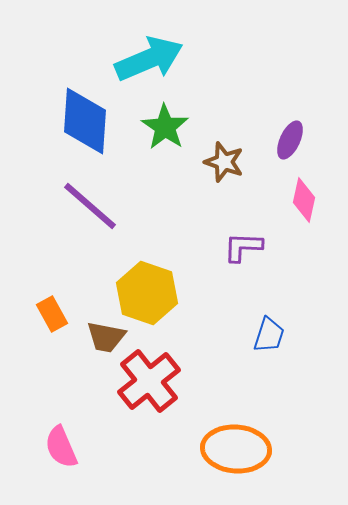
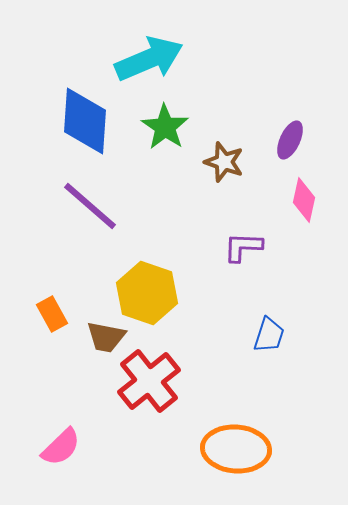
pink semicircle: rotated 111 degrees counterclockwise
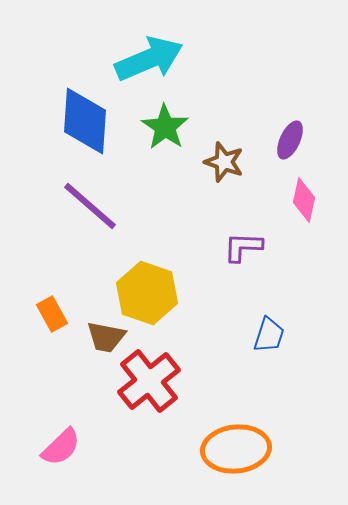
orange ellipse: rotated 10 degrees counterclockwise
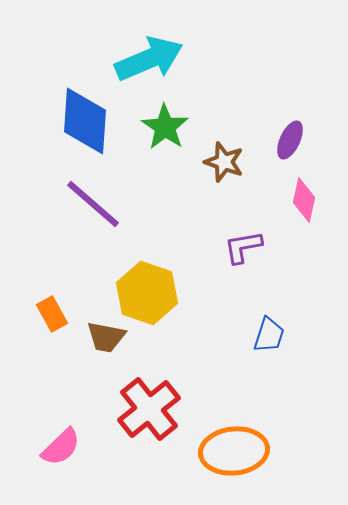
purple line: moved 3 px right, 2 px up
purple L-shape: rotated 12 degrees counterclockwise
red cross: moved 28 px down
orange ellipse: moved 2 px left, 2 px down
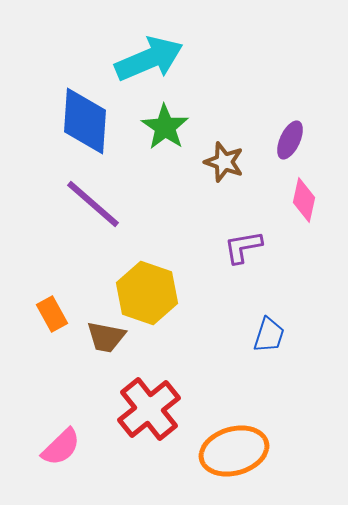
orange ellipse: rotated 10 degrees counterclockwise
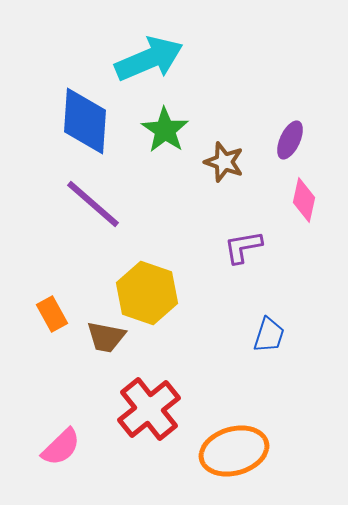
green star: moved 3 px down
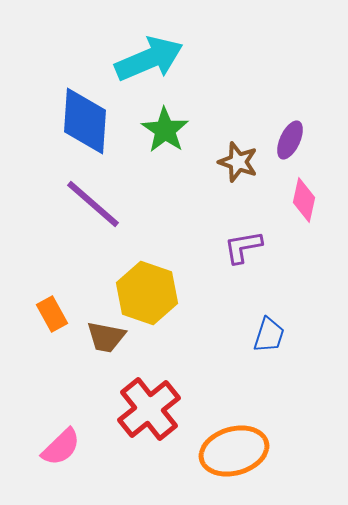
brown star: moved 14 px right
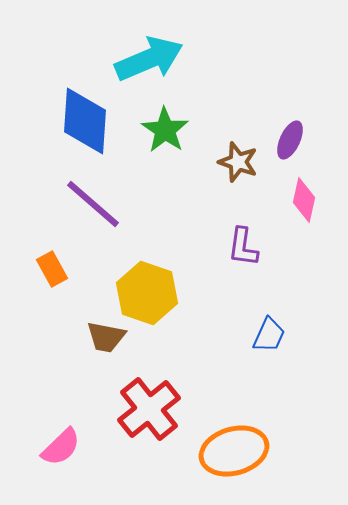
purple L-shape: rotated 72 degrees counterclockwise
orange rectangle: moved 45 px up
blue trapezoid: rotated 6 degrees clockwise
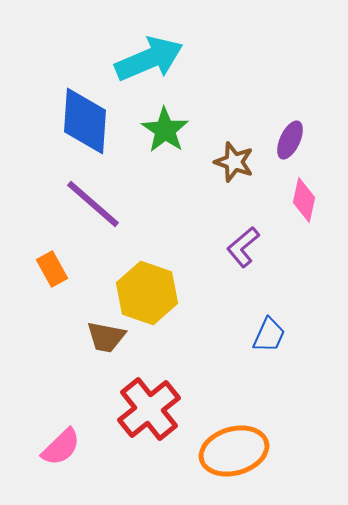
brown star: moved 4 px left
purple L-shape: rotated 42 degrees clockwise
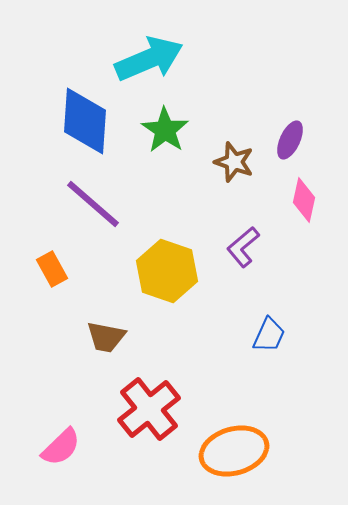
yellow hexagon: moved 20 px right, 22 px up
